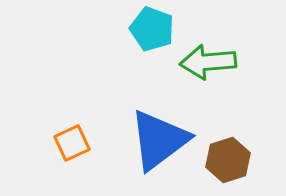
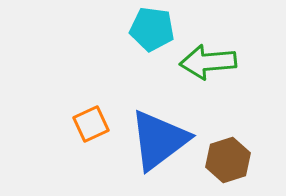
cyan pentagon: rotated 12 degrees counterclockwise
orange square: moved 19 px right, 19 px up
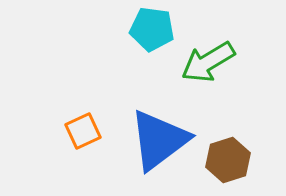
green arrow: rotated 26 degrees counterclockwise
orange square: moved 8 px left, 7 px down
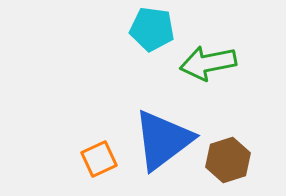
green arrow: moved 1 px down; rotated 20 degrees clockwise
orange square: moved 16 px right, 28 px down
blue triangle: moved 4 px right
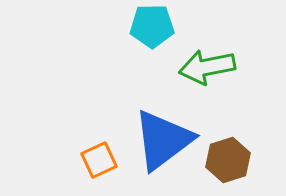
cyan pentagon: moved 3 px up; rotated 9 degrees counterclockwise
green arrow: moved 1 px left, 4 px down
orange square: moved 1 px down
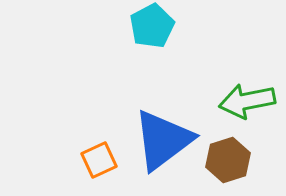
cyan pentagon: rotated 27 degrees counterclockwise
green arrow: moved 40 px right, 34 px down
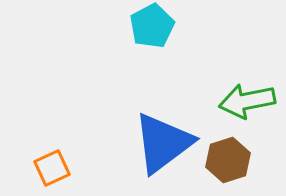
blue triangle: moved 3 px down
orange square: moved 47 px left, 8 px down
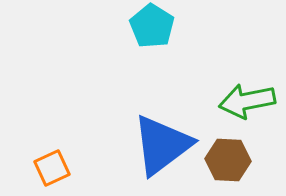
cyan pentagon: rotated 12 degrees counterclockwise
blue triangle: moved 1 px left, 2 px down
brown hexagon: rotated 21 degrees clockwise
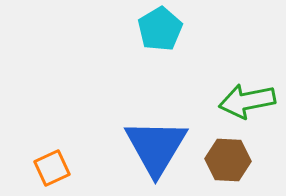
cyan pentagon: moved 8 px right, 3 px down; rotated 9 degrees clockwise
blue triangle: moved 6 px left, 2 px down; rotated 22 degrees counterclockwise
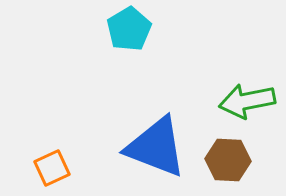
cyan pentagon: moved 31 px left
blue triangle: rotated 40 degrees counterclockwise
